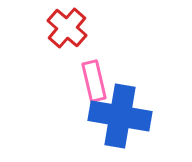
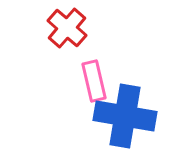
blue cross: moved 5 px right
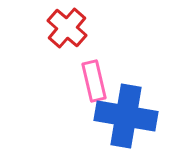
blue cross: moved 1 px right
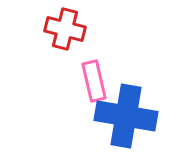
red cross: moved 2 px left, 1 px down; rotated 27 degrees counterclockwise
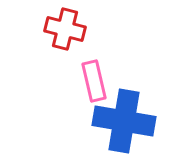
blue cross: moved 2 px left, 5 px down
